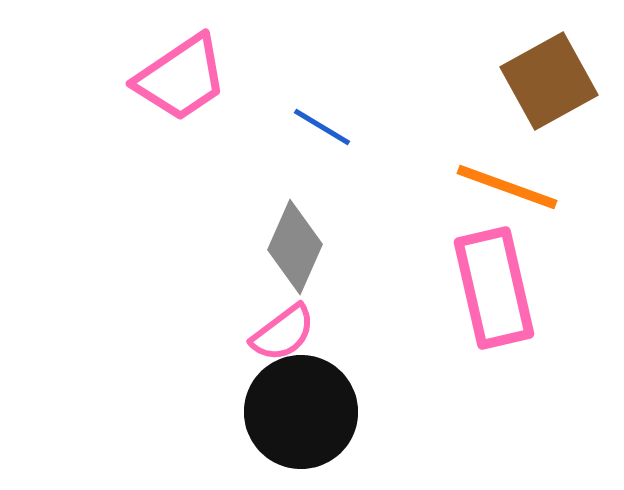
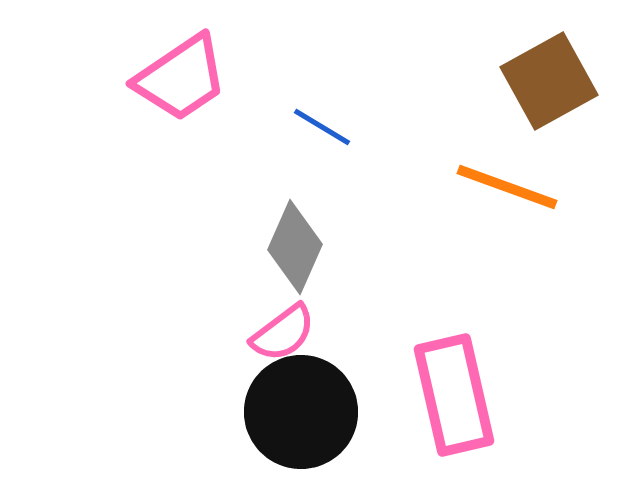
pink rectangle: moved 40 px left, 107 px down
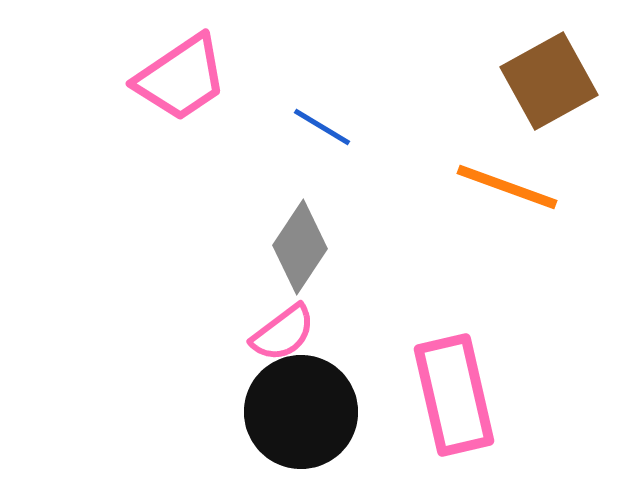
gray diamond: moved 5 px right; rotated 10 degrees clockwise
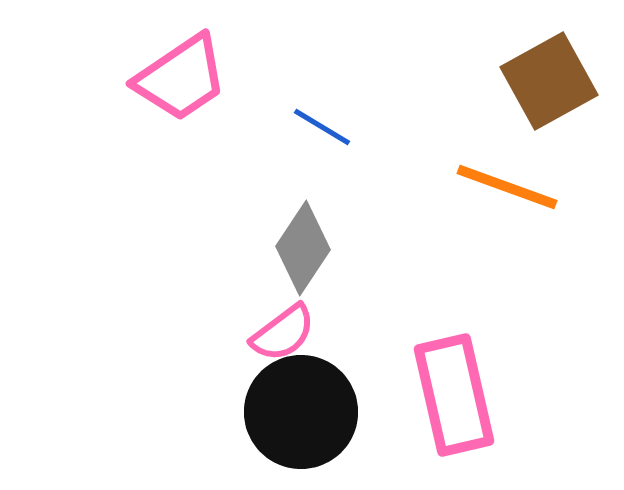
gray diamond: moved 3 px right, 1 px down
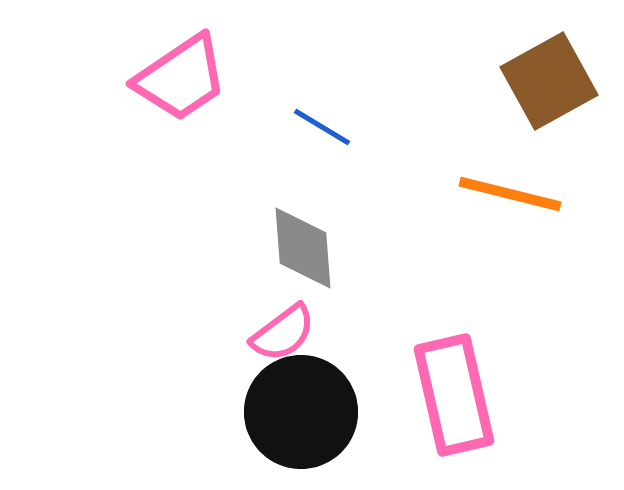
orange line: moved 3 px right, 7 px down; rotated 6 degrees counterclockwise
gray diamond: rotated 38 degrees counterclockwise
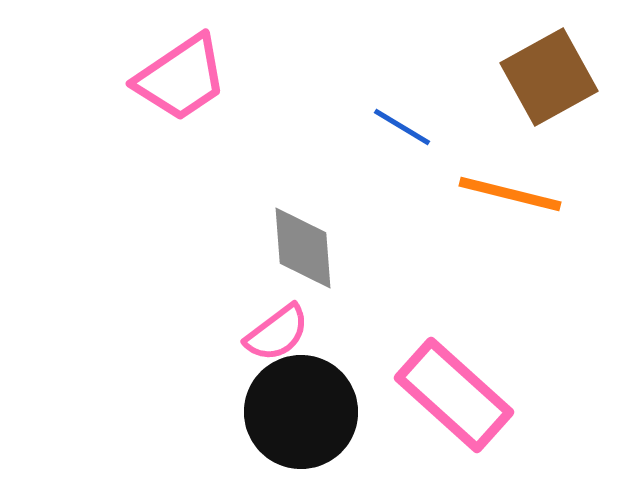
brown square: moved 4 px up
blue line: moved 80 px right
pink semicircle: moved 6 px left
pink rectangle: rotated 35 degrees counterclockwise
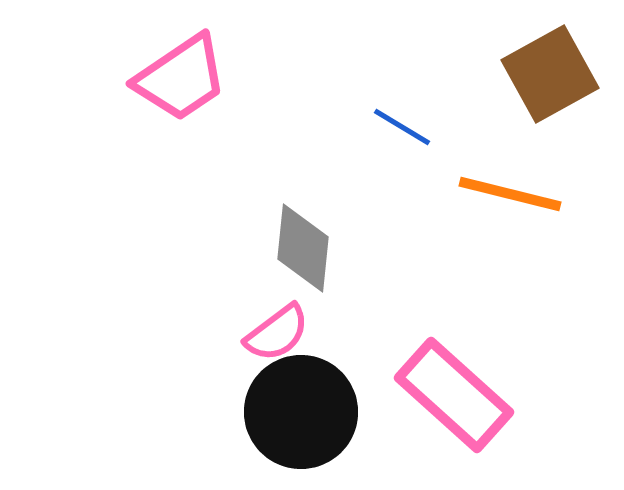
brown square: moved 1 px right, 3 px up
gray diamond: rotated 10 degrees clockwise
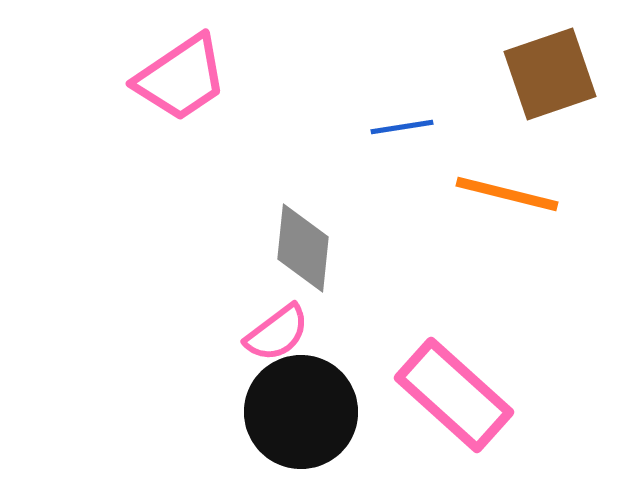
brown square: rotated 10 degrees clockwise
blue line: rotated 40 degrees counterclockwise
orange line: moved 3 px left
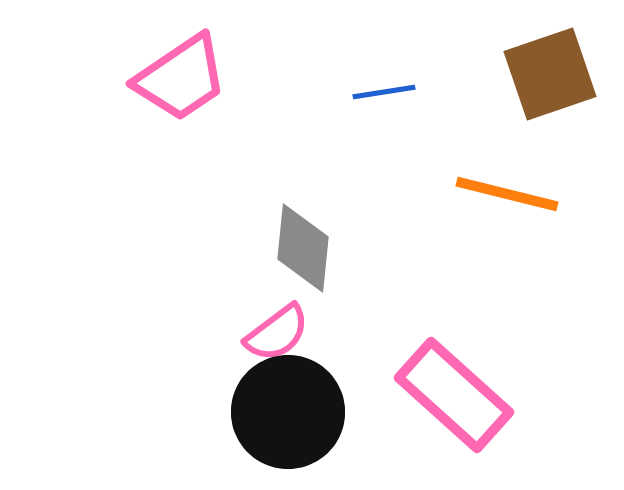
blue line: moved 18 px left, 35 px up
black circle: moved 13 px left
